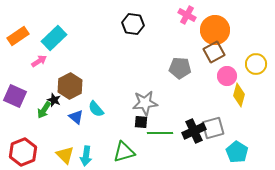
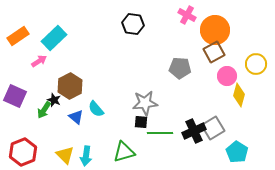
gray square: rotated 15 degrees counterclockwise
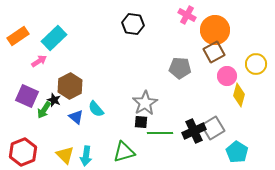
purple square: moved 12 px right
gray star: rotated 25 degrees counterclockwise
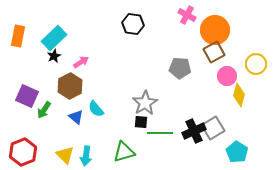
orange rectangle: rotated 45 degrees counterclockwise
pink arrow: moved 42 px right, 1 px down
black star: moved 44 px up; rotated 24 degrees clockwise
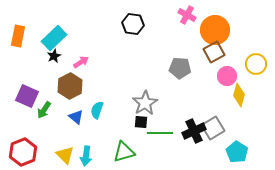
cyan semicircle: moved 1 px right, 1 px down; rotated 60 degrees clockwise
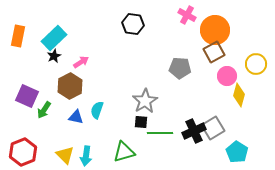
gray star: moved 2 px up
blue triangle: rotated 28 degrees counterclockwise
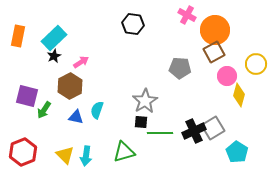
purple square: rotated 10 degrees counterclockwise
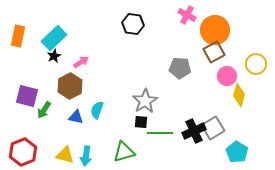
yellow triangle: rotated 30 degrees counterclockwise
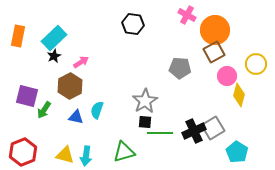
black square: moved 4 px right
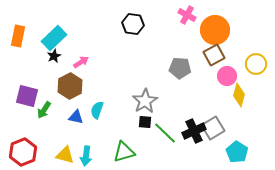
brown square: moved 3 px down
green line: moved 5 px right; rotated 45 degrees clockwise
